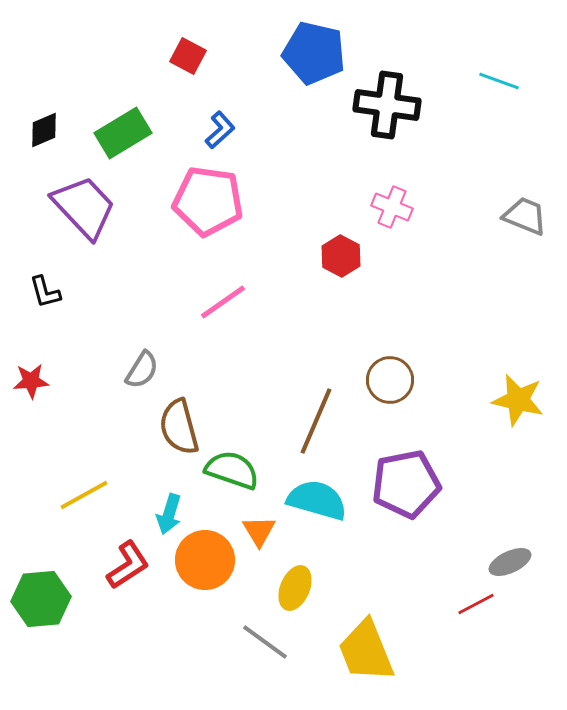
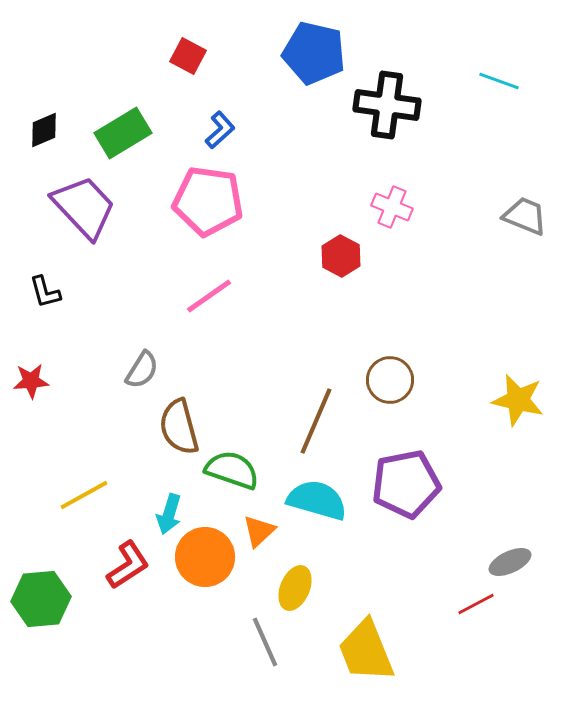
pink line: moved 14 px left, 6 px up
orange triangle: rotated 18 degrees clockwise
orange circle: moved 3 px up
gray line: rotated 30 degrees clockwise
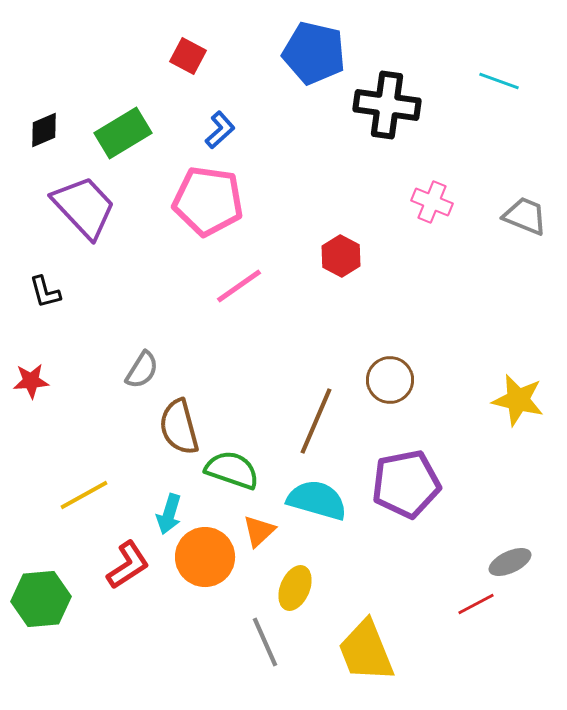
pink cross: moved 40 px right, 5 px up
pink line: moved 30 px right, 10 px up
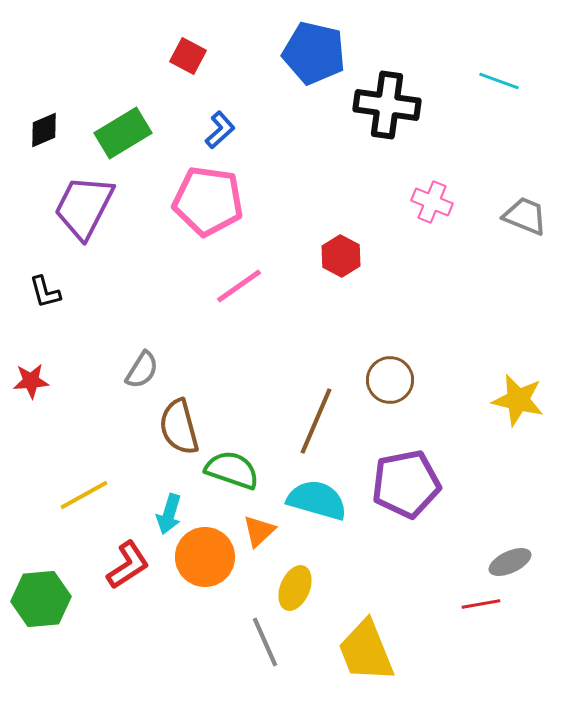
purple trapezoid: rotated 110 degrees counterclockwise
red line: moved 5 px right; rotated 18 degrees clockwise
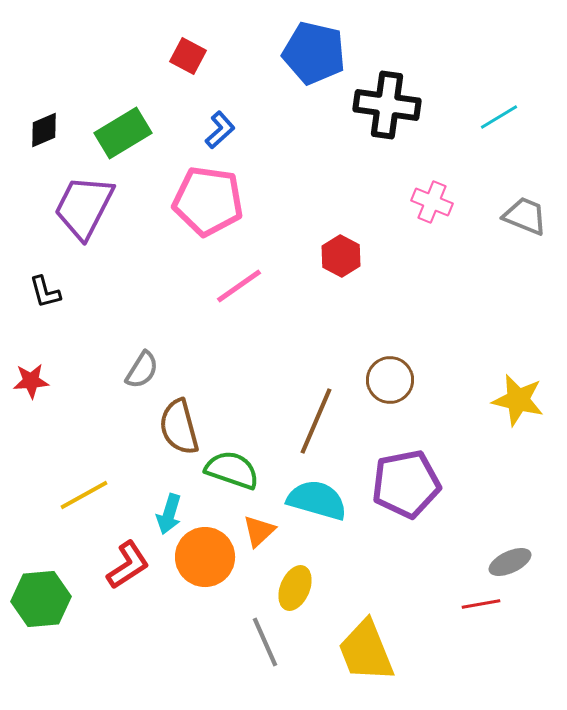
cyan line: moved 36 px down; rotated 51 degrees counterclockwise
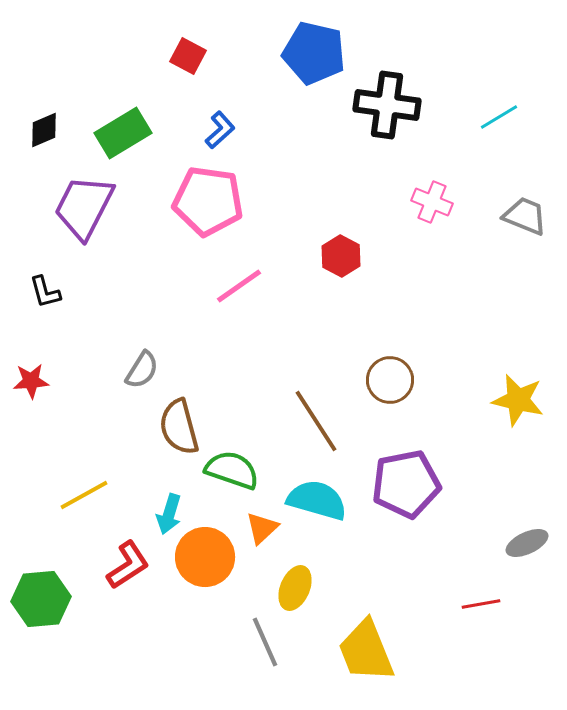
brown line: rotated 56 degrees counterclockwise
orange triangle: moved 3 px right, 3 px up
gray ellipse: moved 17 px right, 19 px up
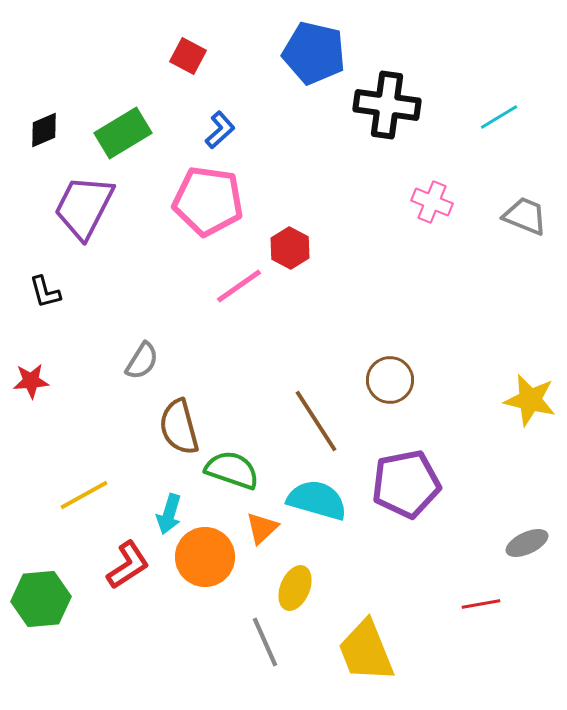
red hexagon: moved 51 px left, 8 px up
gray semicircle: moved 9 px up
yellow star: moved 12 px right
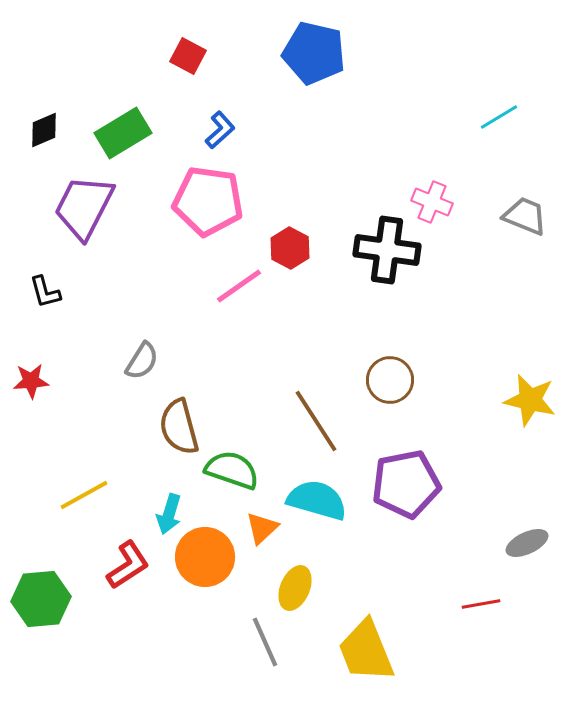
black cross: moved 145 px down
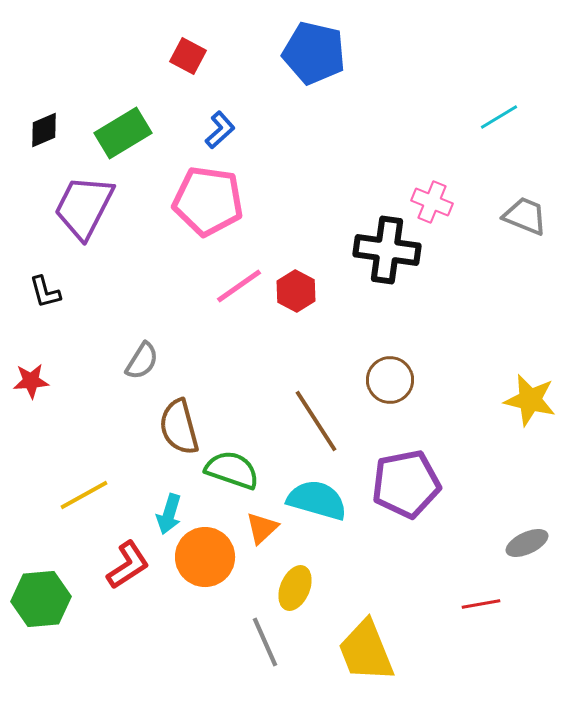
red hexagon: moved 6 px right, 43 px down
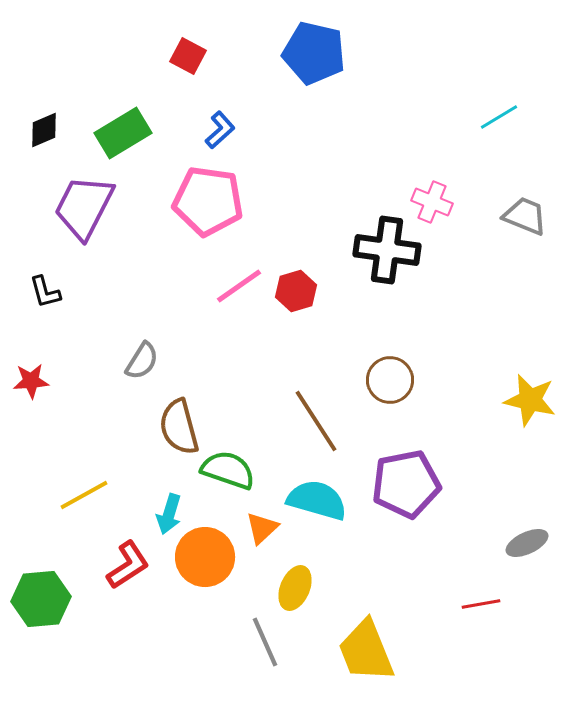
red hexagon: rotated 15 degrees clockwise
green semicircle: moved 4 px left
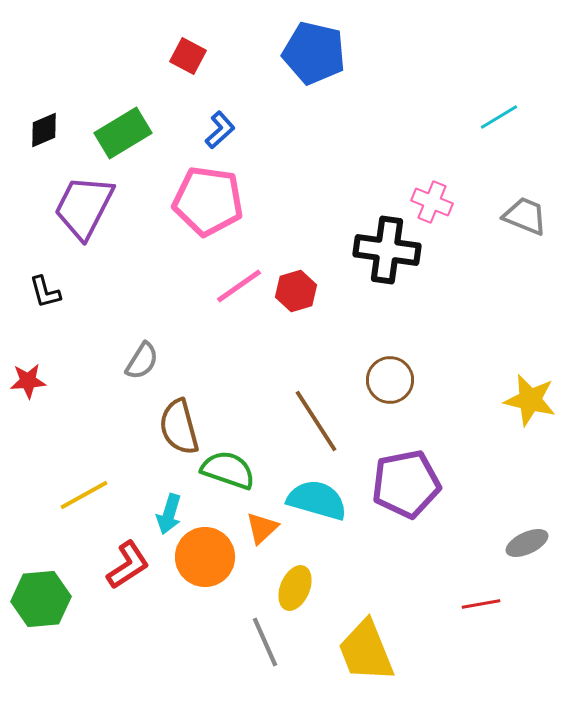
red star: moved 3 px left
